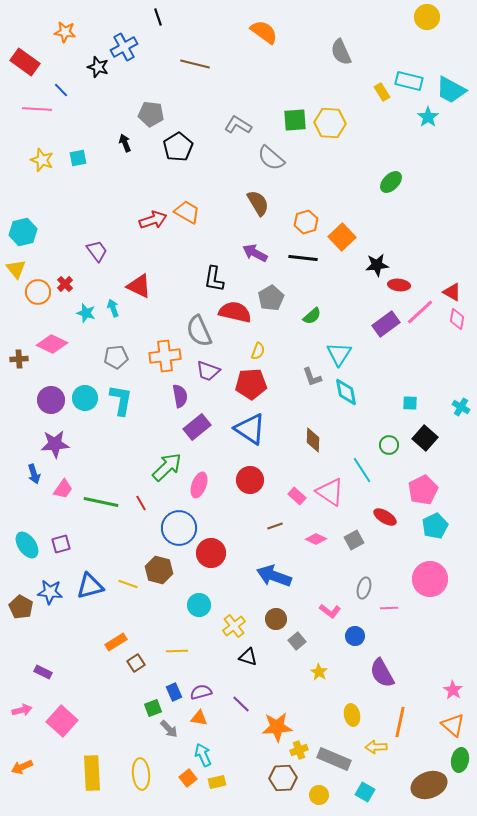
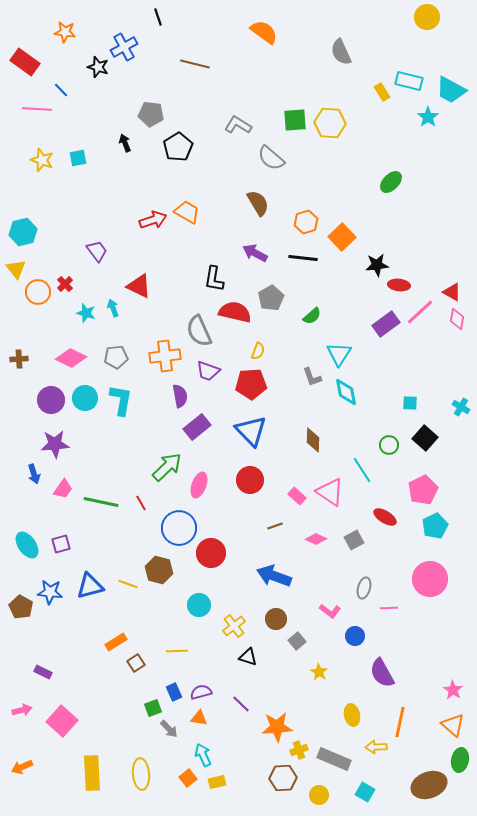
pink diamond at (52, 344): moved 19 px right, 14 px down
blue triangle at (250, 429): moved 1 px right, 2 px down; rotated 12 degrees clockwise
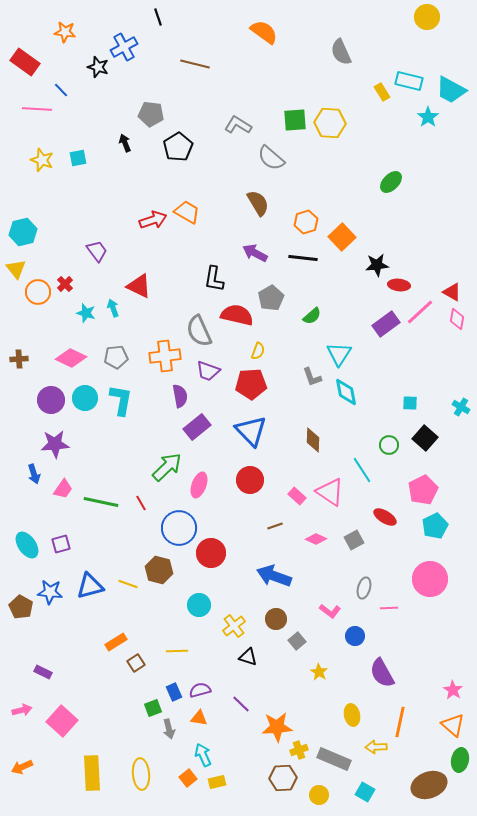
red semicircle at (235, 312): moved 2 px right, 3 px down
purple semicircle at (201, 692): moved 1 px left, 2 px up
gray arrow at (169, 729): rotated 30 degrees clockwise
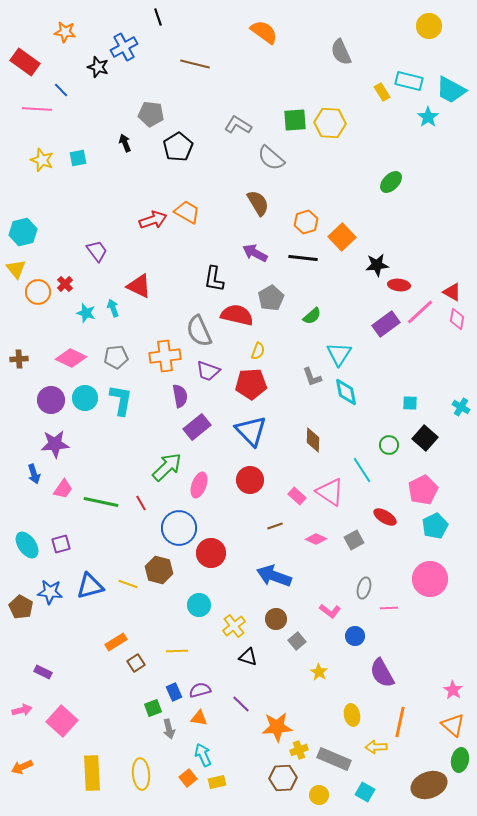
yellow circle at (427, 17): moved 2 px right, 9 px down
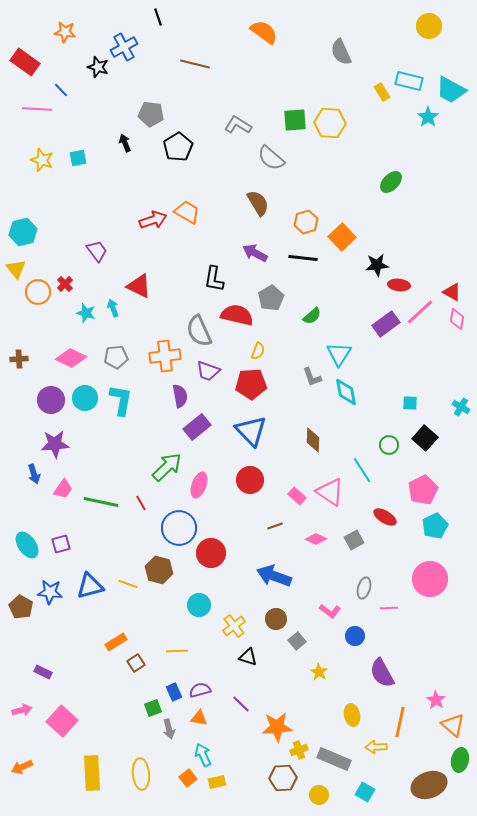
pink star at (453, 690): moved 17 px left, 10 px down
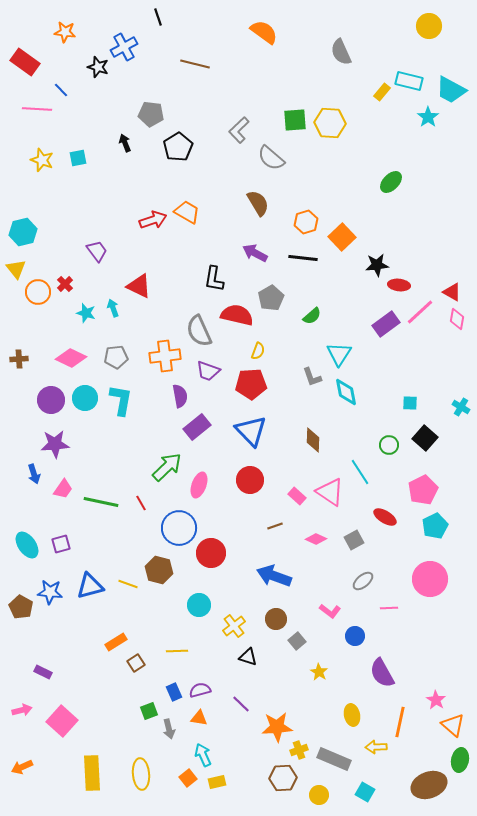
yellow rectangle at (382, 92): rotated 72 degrees clockwise
gray L-shape at (238, 125): moved 1 px right, 5 px down; rotated 76 degrees counterclockwise
cyan line at (362, 470): moved 2 px left, 2 px down
gray ellipse at (364, 588): moved 1 px left, 7 px up; rotated 35 degrees clockwise
green square at (153, 708): moved 4 px left, 3 px down
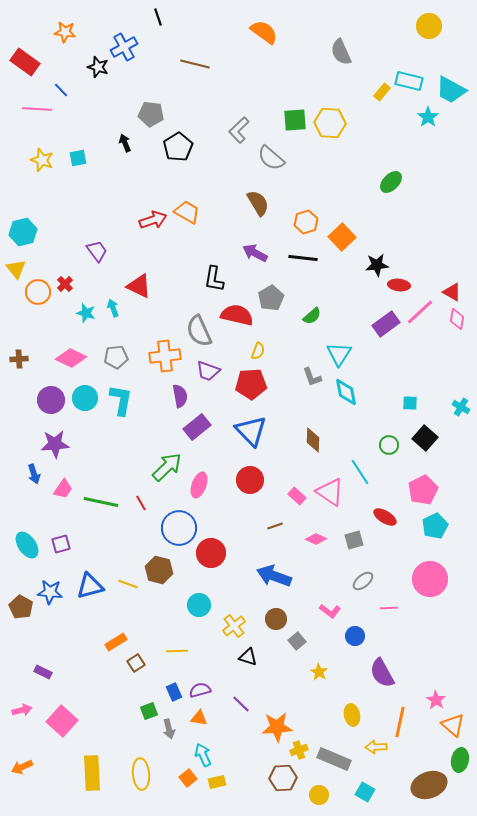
gray square at (354, 540): rotated 12 degrees clockwise
